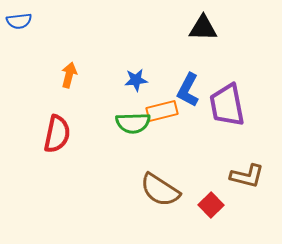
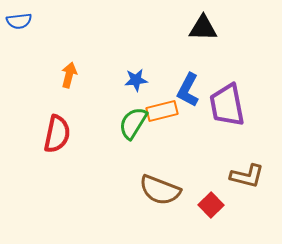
green semicircle: rotated 124 degrees clockwise
brown semicircle: rotated 12 degrees counterclockwise
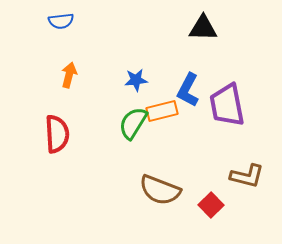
blue semicircle: moved 42 px right
red semicircle: rotated 15 degrees counterclockwise
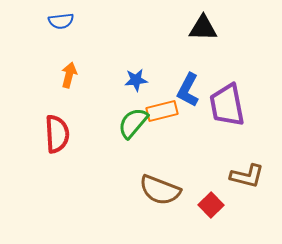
green semicircle: rotated 8 degrees clockwise
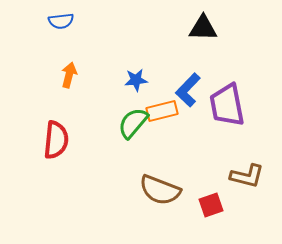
blue L-shape: rotated 16 degrees clockwise
red semicircle: moved 1 px left, 6 px down; rotated 9 degrees clockwise
red square: rotated 25 degrees clockwise
